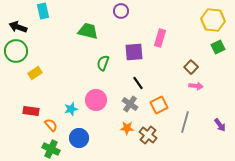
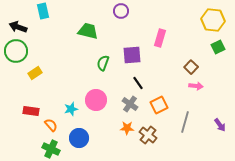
purple square: moved 2 px left, 3 px down
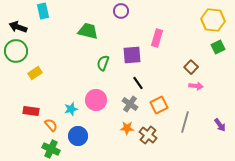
pink rectangle: moved 3 px left
blue circle: moved 1 px left, 2 px up
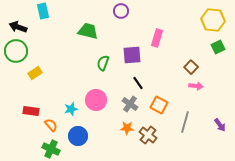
orange square: rotated 36 degrees counterclockwise
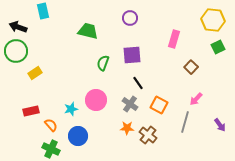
purple circle: moved 9 px right, 7 px down
pink rectangle: moved 17 px right, 1 px down
pink arrow: moved 13 px down; rotated 128 degrees clockwise
red rectangle: rotated 21 degrees counterclockwise
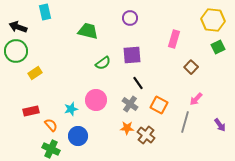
cyan rectangle: moved 2 px right, 1 px down
green semicircle: rotated 147 degrees counterclockwise
brown cross: moved 2 px left
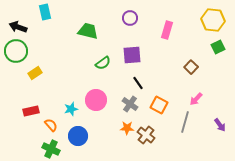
pink rectangle: moved 7 px left, 9 px up
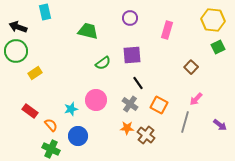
red rectangle: moved 1 px left; rotated 49 degrees clockwise
purple arrow: rotated 16 degrees counterclockwise
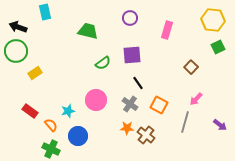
cyan star: moved 3 px left, 2 px down
